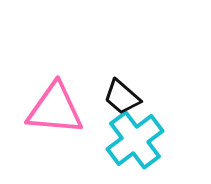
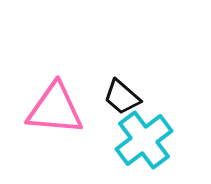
cyan cross: moved 9 px right
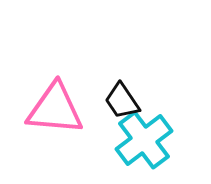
black trapezoid: moved 4 px down; rotated 15 degrees clockwise
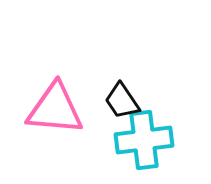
cyan cross: rotated 30 degrees clockwise
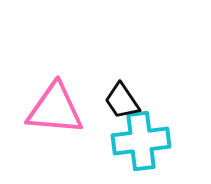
cyan cross: moved 3 px left, 1 px down
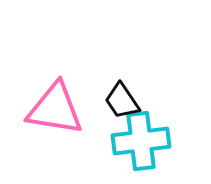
pink triangle: rotated 4 degrees clockwise
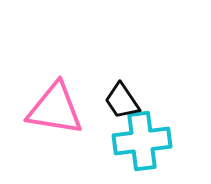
cyan cross: moved 1 px right
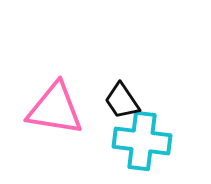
cyan cross: rotated 14 degrees clockwise
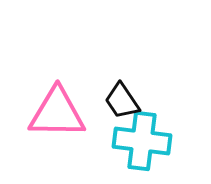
pink triangle: moved 2 px right, 4 px down; rotated 8 degrees counterclockwise
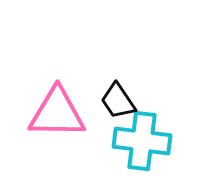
black trapezoid: moved 4 px left
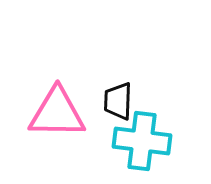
black trapezoid: rotated 36 degrees clockwise
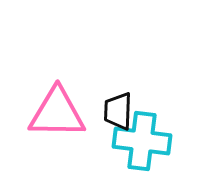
black trapezoid: moved 10 px down
